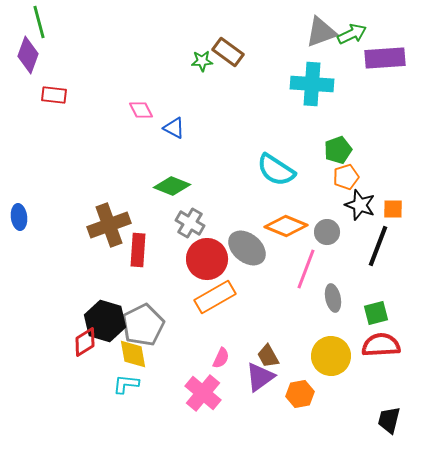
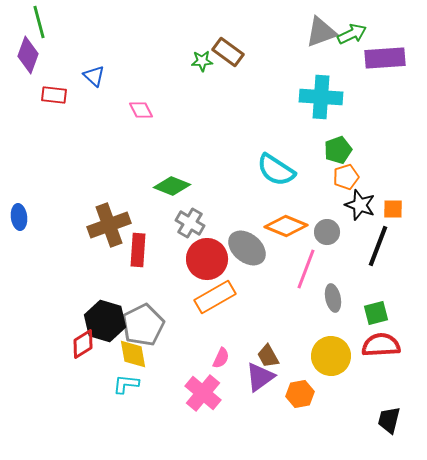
cyan cross at (312, 84): moved 9 px right, 13 px down
blue triangle at (174, 128): moved 80 px left, 52 px up; rotated 15 degrees clockwise
red diamond at (85, 342): moved 2 px left, 2 px down
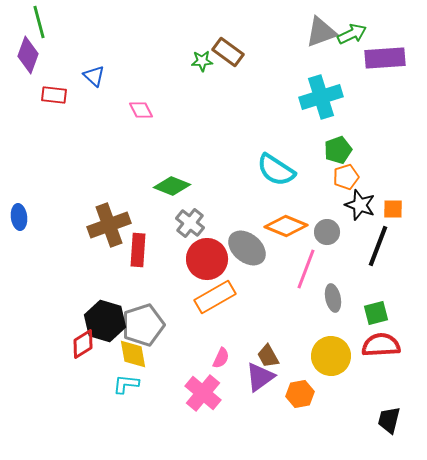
cyan cross at (321, 97): rotated 21 degrees counterclockwise
gray cross at (190, 223): rotated 8 degrees clockwise
gray pentagon at (143, 325): rotated 9 degrees clockwise
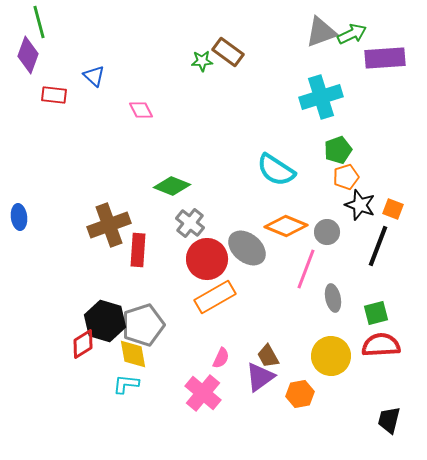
orange square at (393, 209): rotated 20 degrees clockwise
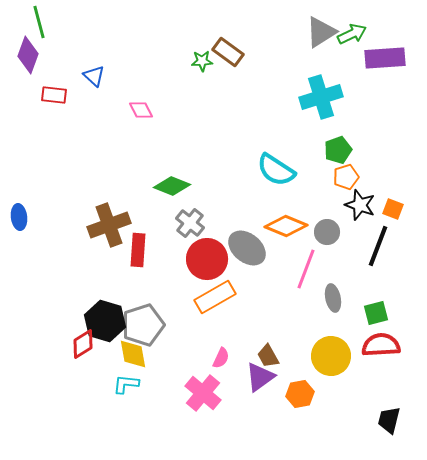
gray triangle at (321, 32): rotated 12 degrees counterclockwise
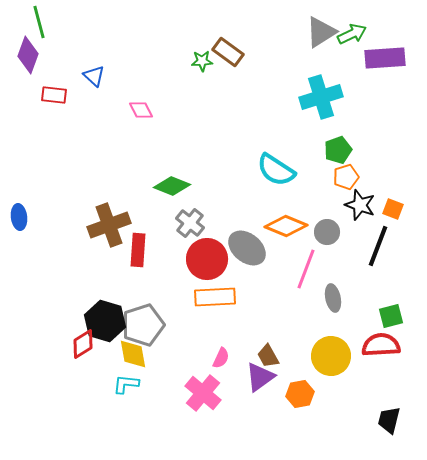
orange rectangle at (215, 297): rotated 27 degrees clockwise
green square at (376, 313): moved 15 px right, 3 px down
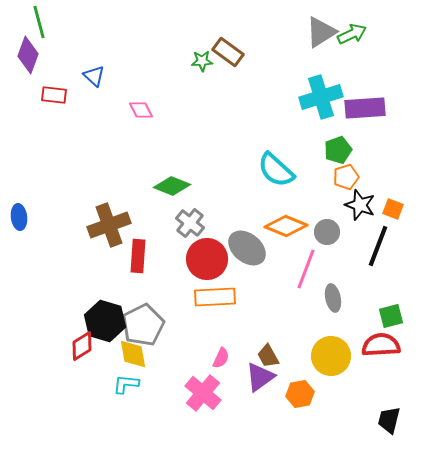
purple rectangle at (385, 58): moved 20 px left, 50 px down
cyan semicircle at (276, 170): rotated 9 degrees clockwise
red rectangle at (138, 250): moved 6 px down
gray pentagon at (143, 325): rotated 9 degrees counterclockwise
red diamond at (83, 344): moved 1 px left, 2 px down
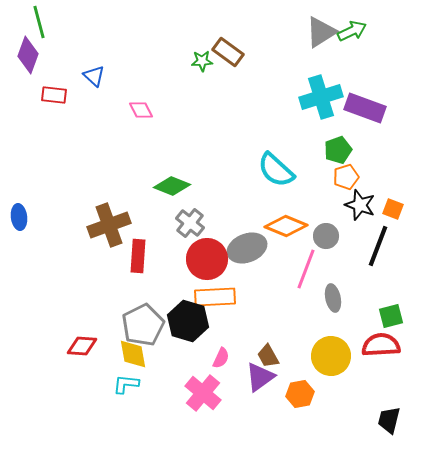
green arrow at (352, 34): moved 3 px up
purple rectangle at (365, 108): rotated 24 degrees clockwise
gray circle at (327, 232): moved 1 px left, 4 px down
gray ellipse at (247, 248): rotated 60 degrees counterclockwise
black hexagon at (105, 321): moved 83 px right
red diamond at (82, 346): rotated 36 degrees clockwise
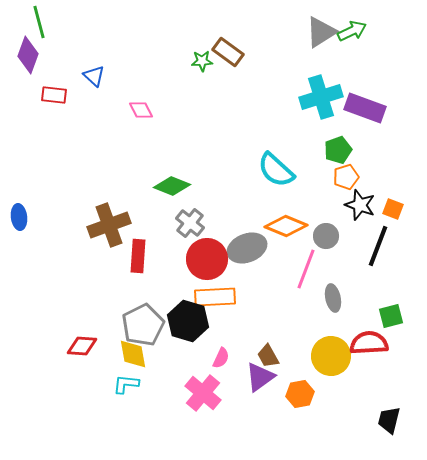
red semicircle at (381, 345): moved 12 px left, 2 px up
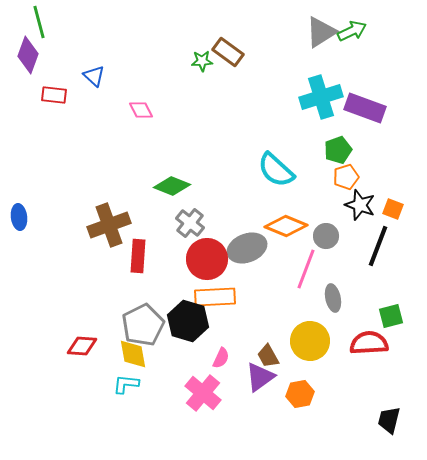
yellow circle at (331, 356): moved 21 px left, 15 px up
